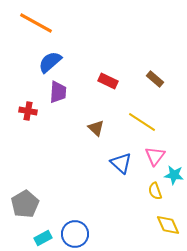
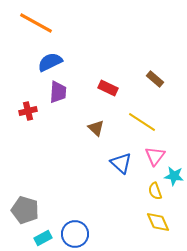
blue semicircle: rotated 15 degrees clockwise
red rectangle: moved 7 px down
red cross: rotated 24 degrees counterclockwise
cyan star: moved 1 px down
gray pentagon: moved 6 px down; rotated 24 degrees counterclockwise
yellow diamond: moved 10 px left, 3 px up
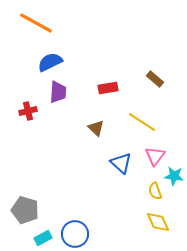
red rectangle: rotated 36 degrees counterclockwise
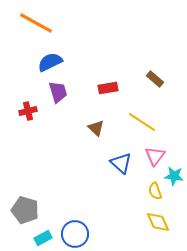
purple trapezoid: rotated 20 degrees counterclockwise
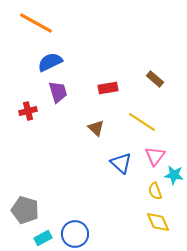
cyan star: moved 1 px up
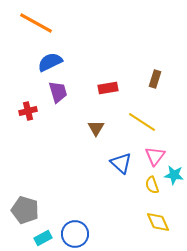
brown rectangle: rotated 66 degrees clockwise
brown triangle: rotated 18 degrees clockwise
yellow semicircle: moved 3 px left, 6 px up
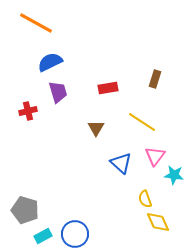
yellow semicircle: moved 7 px left, 14 px down
cyan rectangle: moved 2 px up
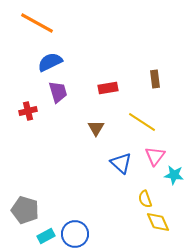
orange line: moved 1 px right
brown rectangle: rotated 24 degrees counterclockwise
cyan rectangle: moved 3 px right
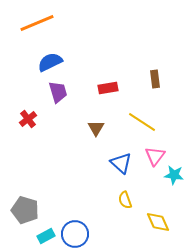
orange line: rotated 52 degrees counterclockwise
red cross: moved 8 px down; rotated 24 degrees counterclockwise
yellow semicircle: moved 20 px left, 1 px down
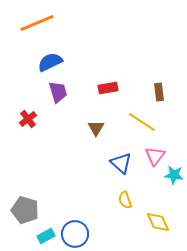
brown rectangle: moved 4 px right, 13 px down
